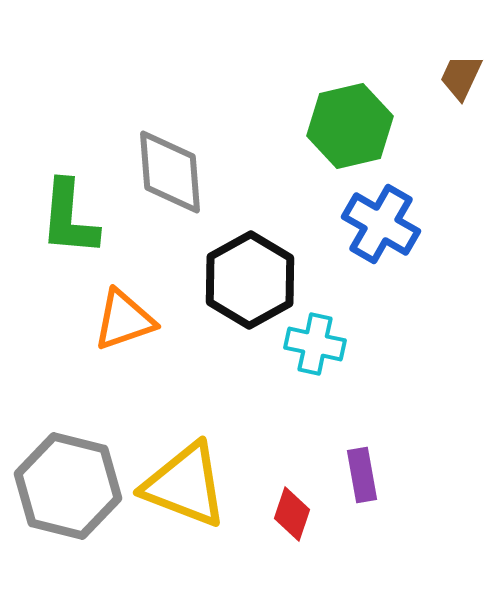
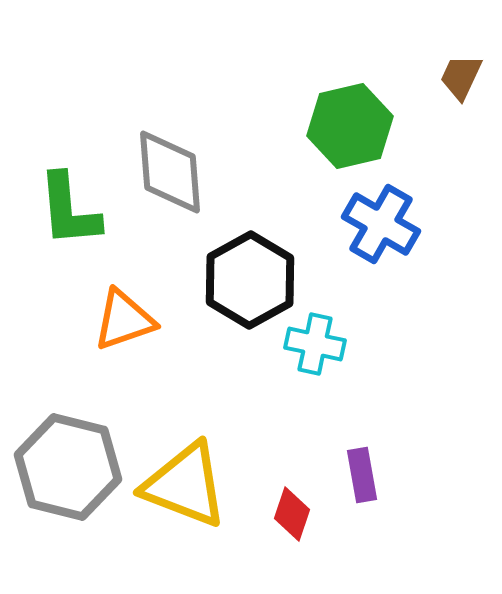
green L-shape: moved 8 px up; rotated 10 degrees counterclockwise
gray hexagon: moved 19 px up
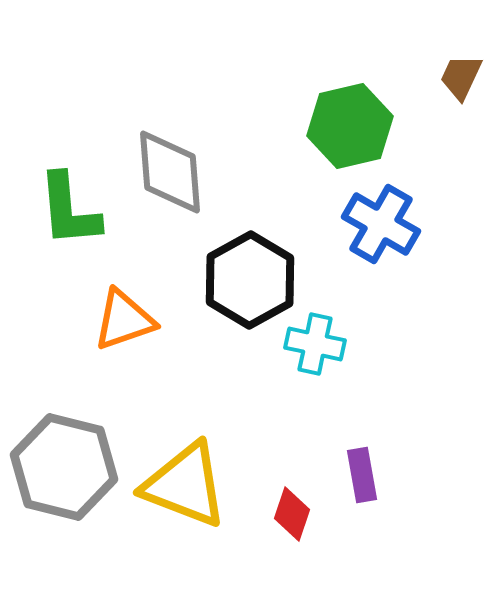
gray hexagon: moved 4 px left
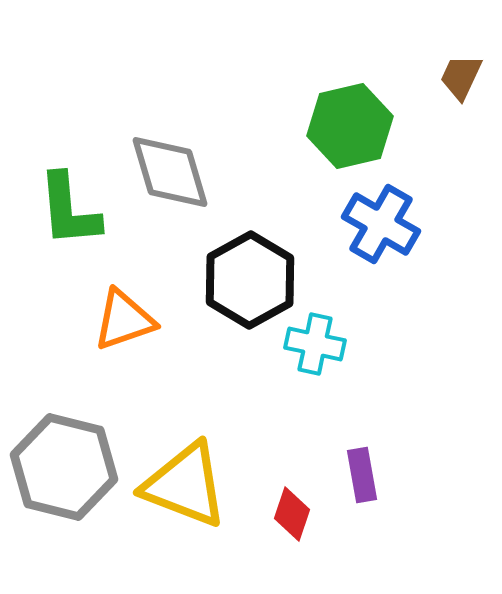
gray diamond: rotated 12 degrees counterclockwise
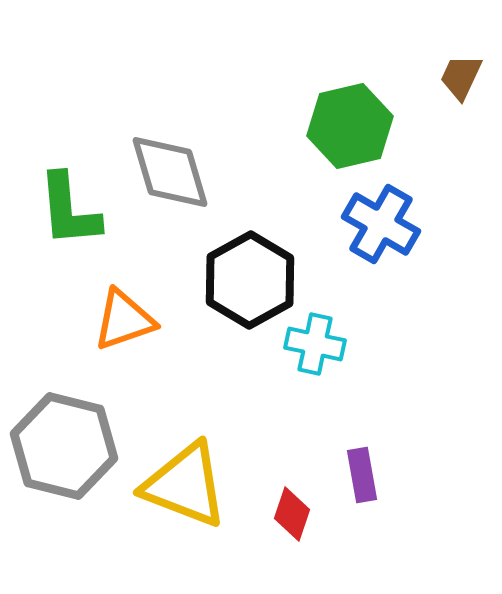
gray hexagon: moved 21 px up
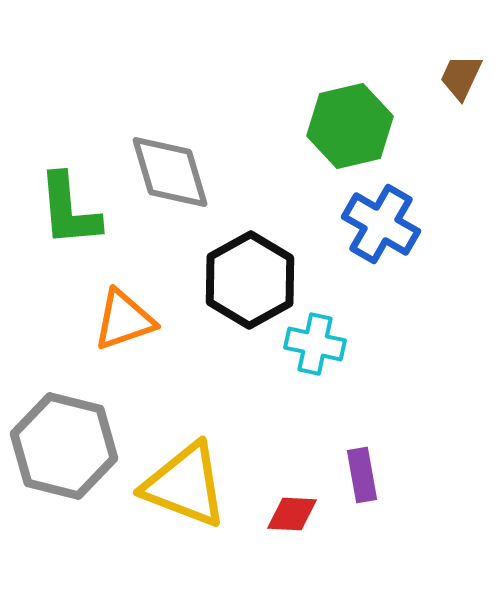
red diamond: rotated 74 degrees clockwise
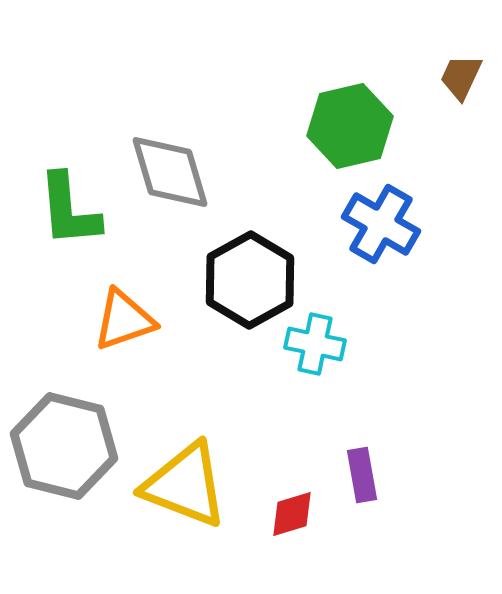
red diamond: rotated 20 degrees counterclockwise
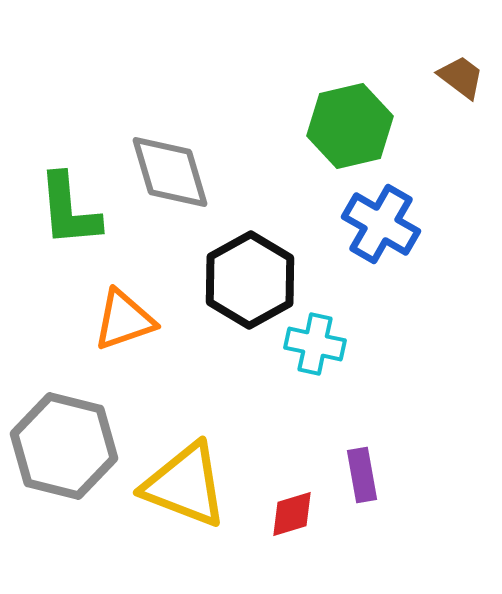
brown trapezoid: rotated 102 degrees clockwise
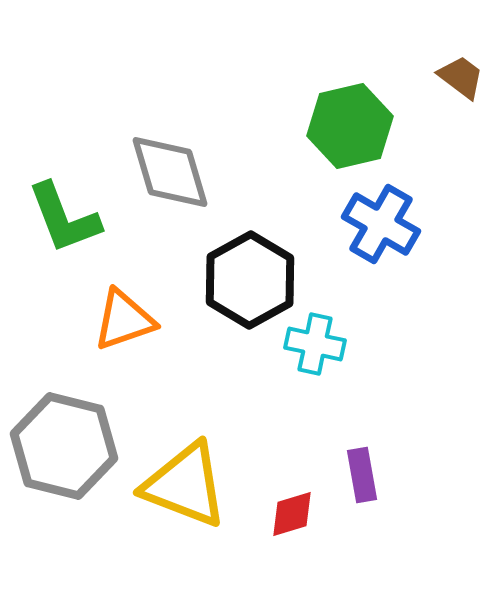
green L-shape: moved 5 px left, 8 px down; rotated 16 degrees counterclockwise
